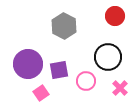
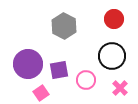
red circle: moved 1 px left, 3 px down
black circle: moved 4 px right, 1 px up
pink circle: moved 1 px up
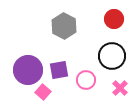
purple circle: moved 6 px down
pink square: moved 2 px right, 1 px up; rotated 14 degrees counterclockwise
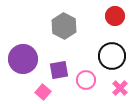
red circle: moved 1 px right, 3 px up
purple circle: moved 5 px left, 11 px up
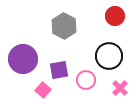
black circle: moved 3 px left
pink square: moved 2 px up
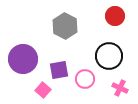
gray hexagon: moved 1 px right
pink circle: moved 1 px left, 1 px up
pink cross: rotated 21 degrees counterclockwise
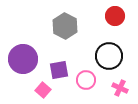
pink circle: moved 1 px right, 1 px down
